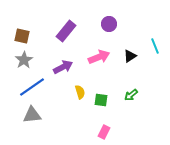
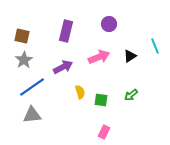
purple rectangle: rotated 25 degrees counterclockwise
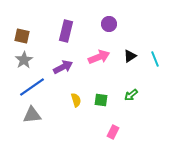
cyan line: moved 13 px down
yellow semicircle: moved 4 px left, 8 px down
pink rectangle: moved 9 px right
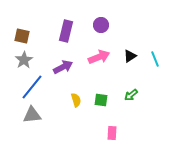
purple circle: moved 8 px left, 1 px down
blue line: rotated 16 degrees counterclockwise
pink rectangle: moved 1 px left, 1 px down; rotated 24 degrees counterclockwise
